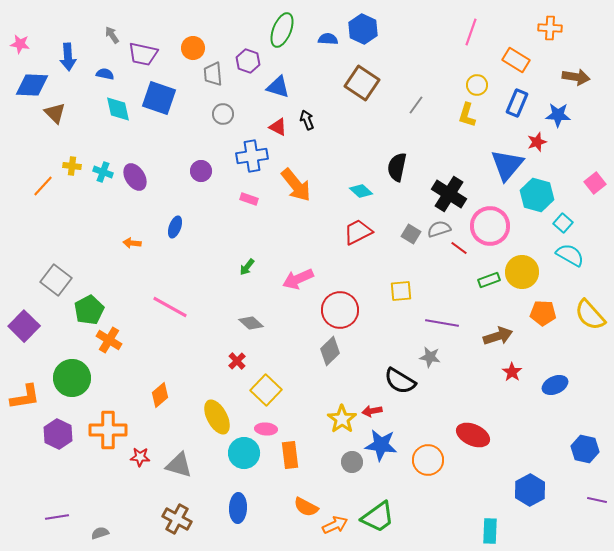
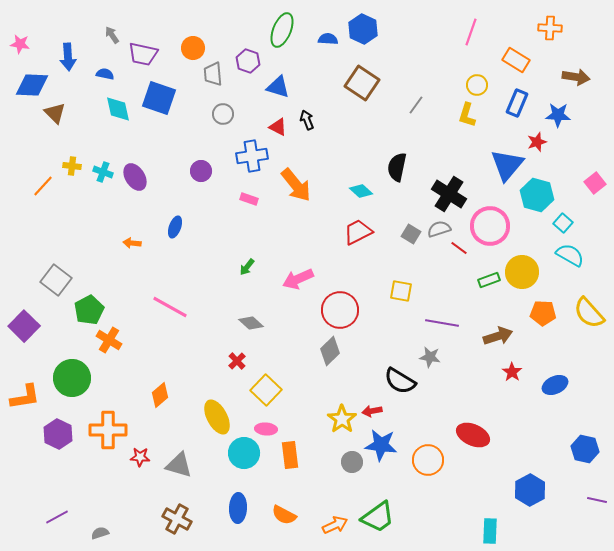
yellow square at (401, 291): rotated 15 degrees clockwise
yellow semicircle at (590, 315): moved 1 px left, 2 px up
orange semicircle at (306, 507): moved 22 px left, 8 px down
purple line at (57, 517): rotated 20 degrees counterclockwise
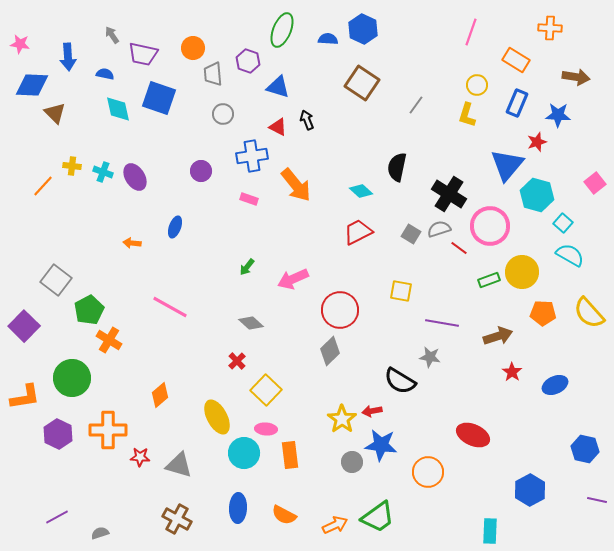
pink arrow at (298, 279): moved 5 px left
orange circle at (428, 460): moved 12 px down
